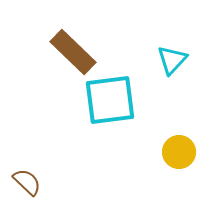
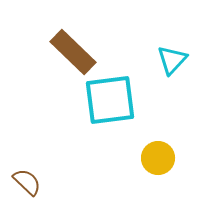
yellow circle: moved 21 px left, 6 px down
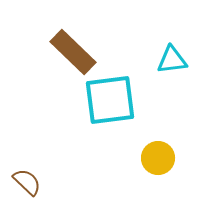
cyan triangle: rotated 40 degrees clockwise
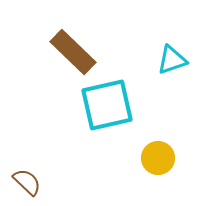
cyan triangle: rotated 12 degrees counterclockwise
cyan square: moved 3 px left, 5 px down; rotated 6 degrees counterclockwise
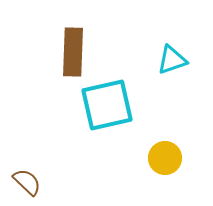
brown rectangle: rotated 48 degrees clockwise
yellow circle: moved 7 px right
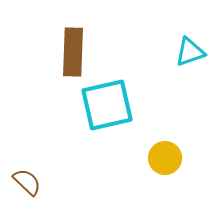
cyan triangle: moved 18 px right, 8 px up
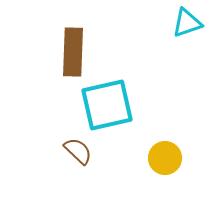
cyan triangle: moved 3 px left, 29 px up
brown semicircle: moved 51 px right, 31 px up
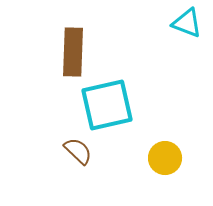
cyan triangle: rotated 40 degrees clockwise
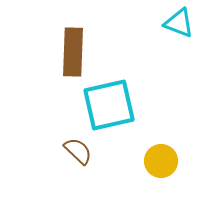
cyan triangle: moved 8 px left
cyan square: moved 2 px right
yellow circle: moved 4 px left, 3 px down
